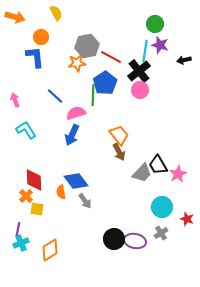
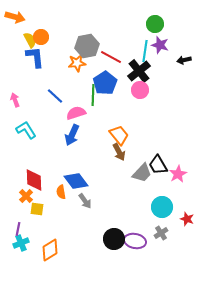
yellow semicircle: moved 26 px left, 27 px down
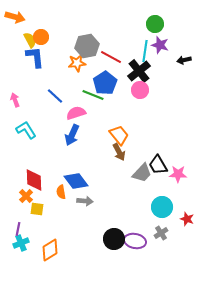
green line: rotated 70 degrees counterclockwise
pink star: rotated 30 degrees clockwise
gray arrow: rotated 49 degrees counterclockwise
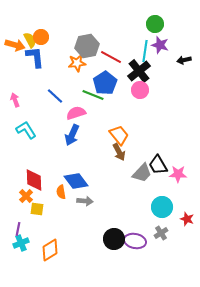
orange arrow: moved 28 px down
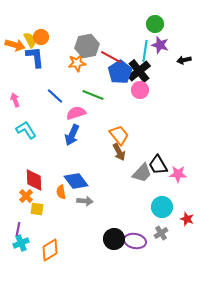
blue pentagon: moved 15 px right, 11 px up
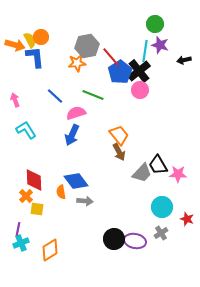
red line: rotated 20 degrees clockwise
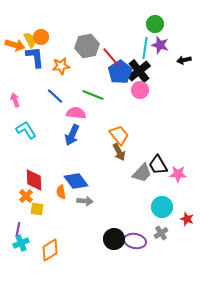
cyan line: moved 3 px up
orange star: moved 16 px left, 3 px down
pink semicircle: rotated 24 degrees clockwise
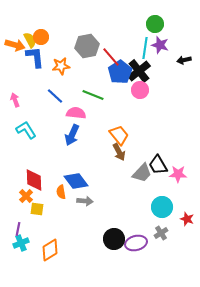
purple ellipse: moved 1 px right, 2 px down; rotated 25 degrees counterclockwise
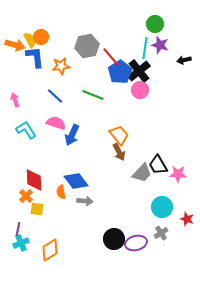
pink semicircle: moved 20 px left, 10 px down; rotated 12 degrees clockwise
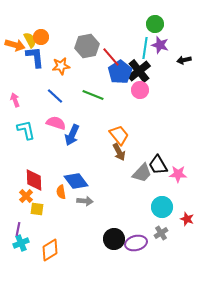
cyan L-shape: rotated 20 degrees clockwise
